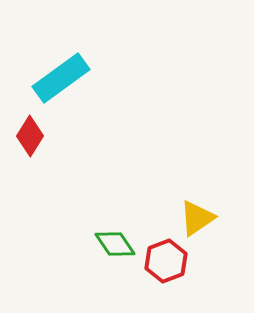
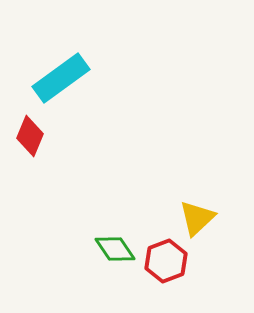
red diamond: rotated 9 degrees counterclockwise
yellow triangle: rotated 9 degrees counterclockwise
green diamond: moved 5 px down
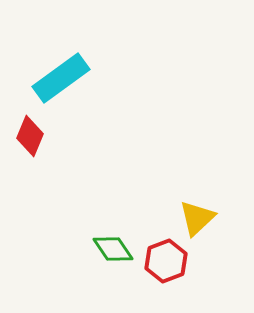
green diamond: moved 2 px left
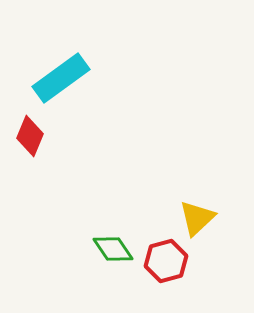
red hexagon: rotated 6 degrees clockwise
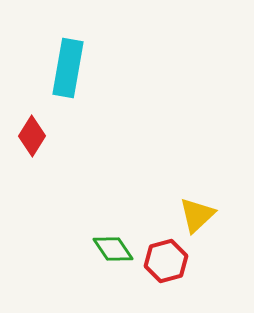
cyan rectangle: moved 7 px right, 10 px up; rotated 44 degrees counterclockwise
red diamond: moved 2 px right; rotated 9 degrees clockwise
yellow triangle: moved 3 px up
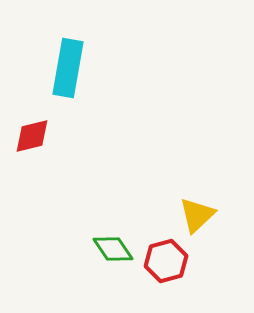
red diamond: rotated 45 degrees clockwise
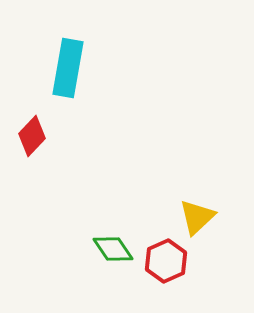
red diamond: rotated 33 degrees counterclockwise
yellow triangle: moved 2 px down
red hexagon: rotated 9 degrees counterclockwise
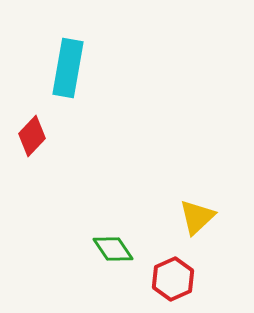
red hexagon: moved 7 px right, 18 px down
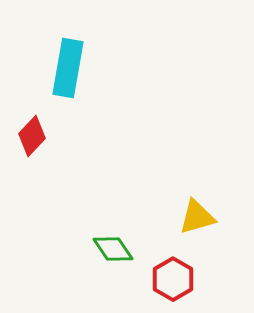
yellow triangle: rotated 27 degrees clockwise
red hexagon: rotated 6 degrees counterclockwise
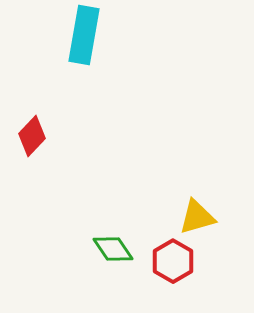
cyan rectangle: moved 16 px right, 33 px up
red hexagon: moved 18 px up
